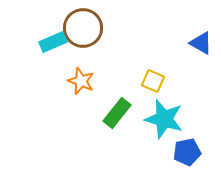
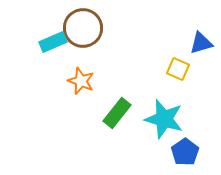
blue triangle: rotated 45 degrees counterclockwise
yellow square: moved 25 px right, 12 px up
blue pentagon: moved 2 px left; rotated 24 degrees counterclockwise
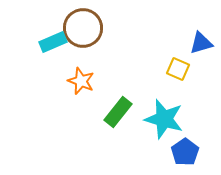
green rectangle: moved 1 px right, 1 px up
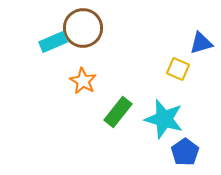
orange star: moved 2 px right; rotated 8 degrees clockwise
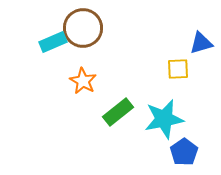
yellow square: rotated 25 degrees counterclockwise
green rectangle: rotated 12 degrees clockwise
cyan star: rotated 27 degrees counterclockwise
blue pentagon: moved 1 px left
